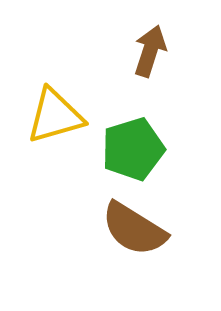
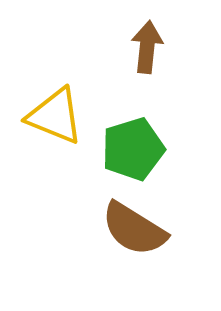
brown arrow: moved 3 px left, 4 px up; rotated 12 degrees counterclockwise
yellow triangle: rotated 38 degrees clockwise
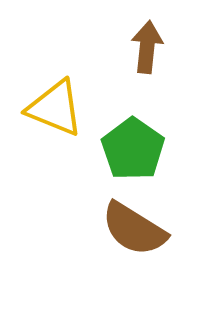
yellow triangle: moved 8 px up
green pentagon: rotated 20 degrees counterclockwise
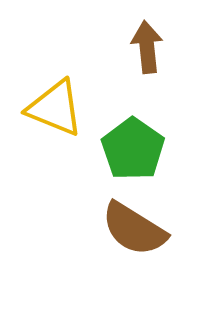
brown arrow: rotated 12 degrees counterclockwise
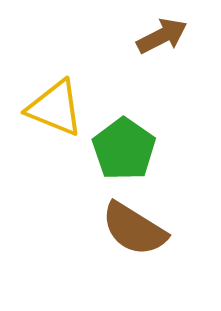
brown arrow: moved 15 px right, 11 px up; rotated 69 degrees clockwise
green pentagon: moved 9 px left
